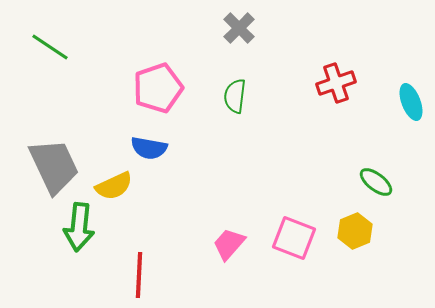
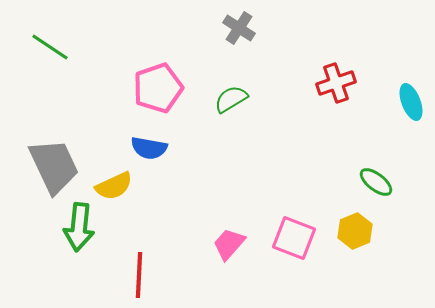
gray cross: rotated 12 degrees counterclockwise
green semicircle: moved 4 px left, 3 px down; rotated 52 degrees clockwise
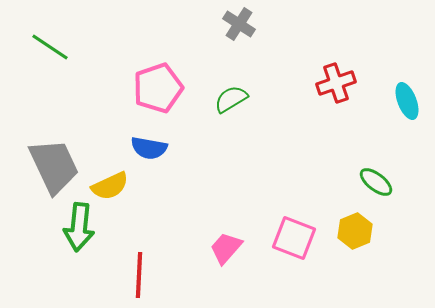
gray cross: moved 4 px up
cyan ellipse: moved 4 px left, 1 px up
yellow semicircle: moved 4 px left
pink trapezoid: moved 3 px left, 4 px down
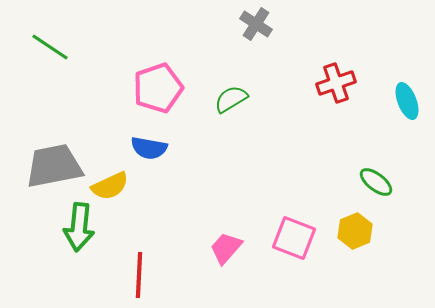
gray cross: moved 17 px right
gray trapezoid: rotated 76 degrees counterclockwise
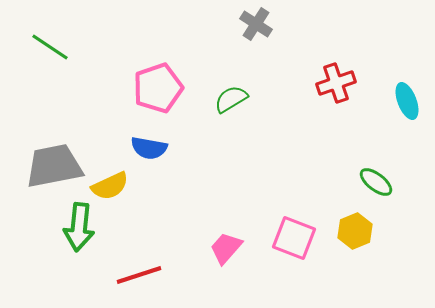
red line: rotated 69 degrees clockwise
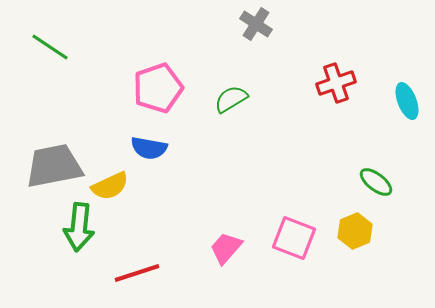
red line: moved 2 px left, 2 px up
